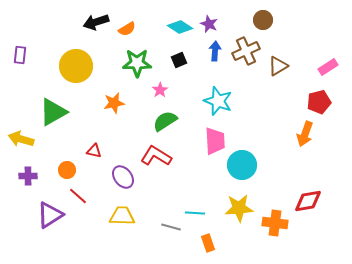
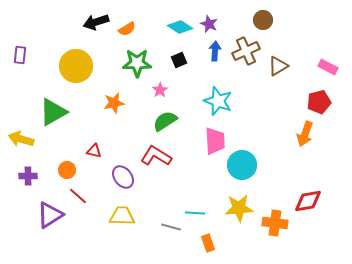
pink rectangle: rotated 60 degrees clockwise
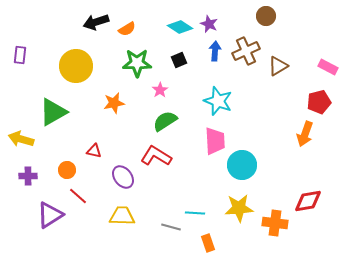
brown circle: moved 3 px right, 4 px up
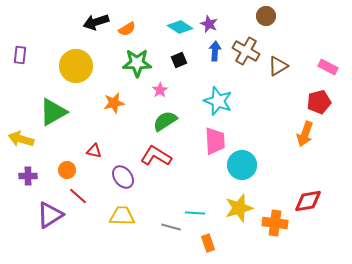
brown cross: rotated 36 degrees counterclockwise
yellow star: rotated 12 degrees counterclockwise
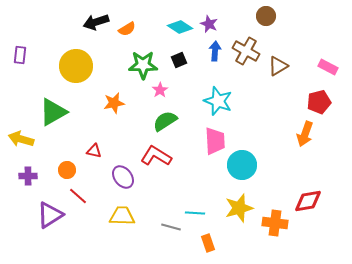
green star: moved 6 px right, 2 px down
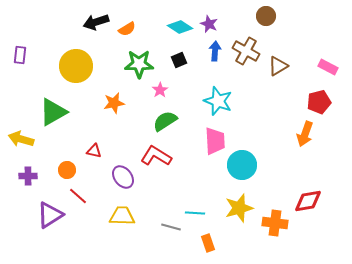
green star: moved 4 px left, 1 px up
